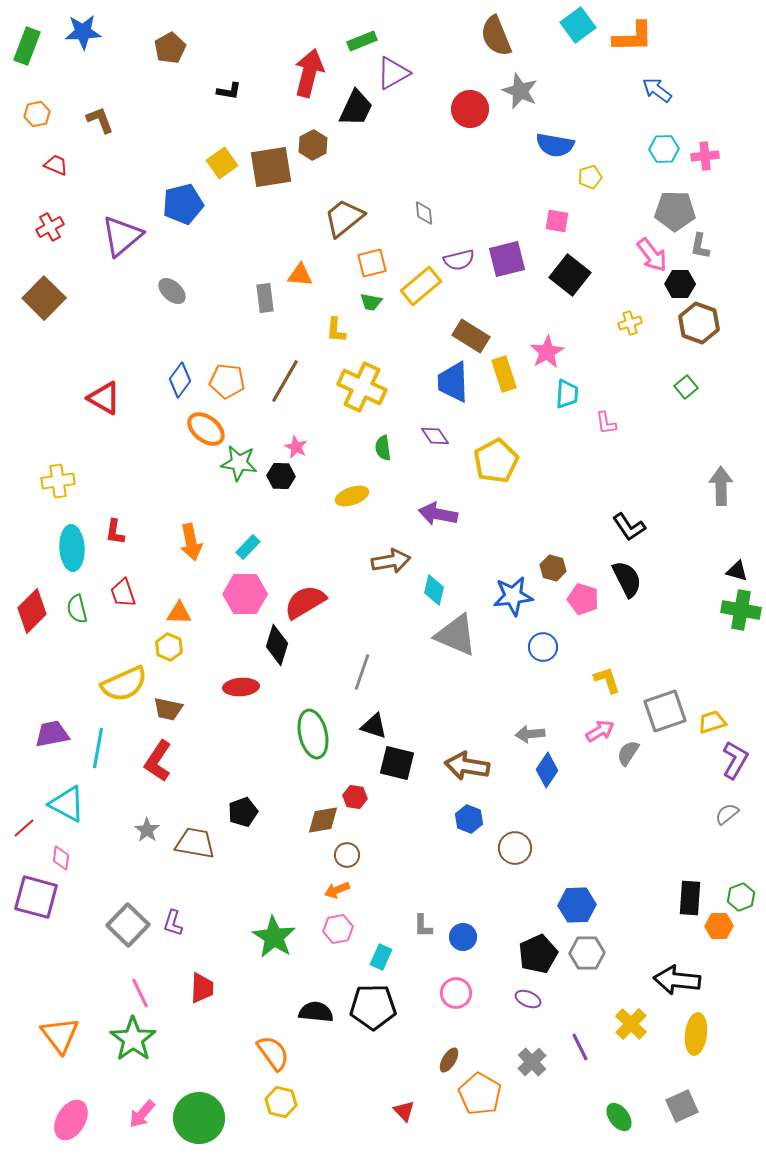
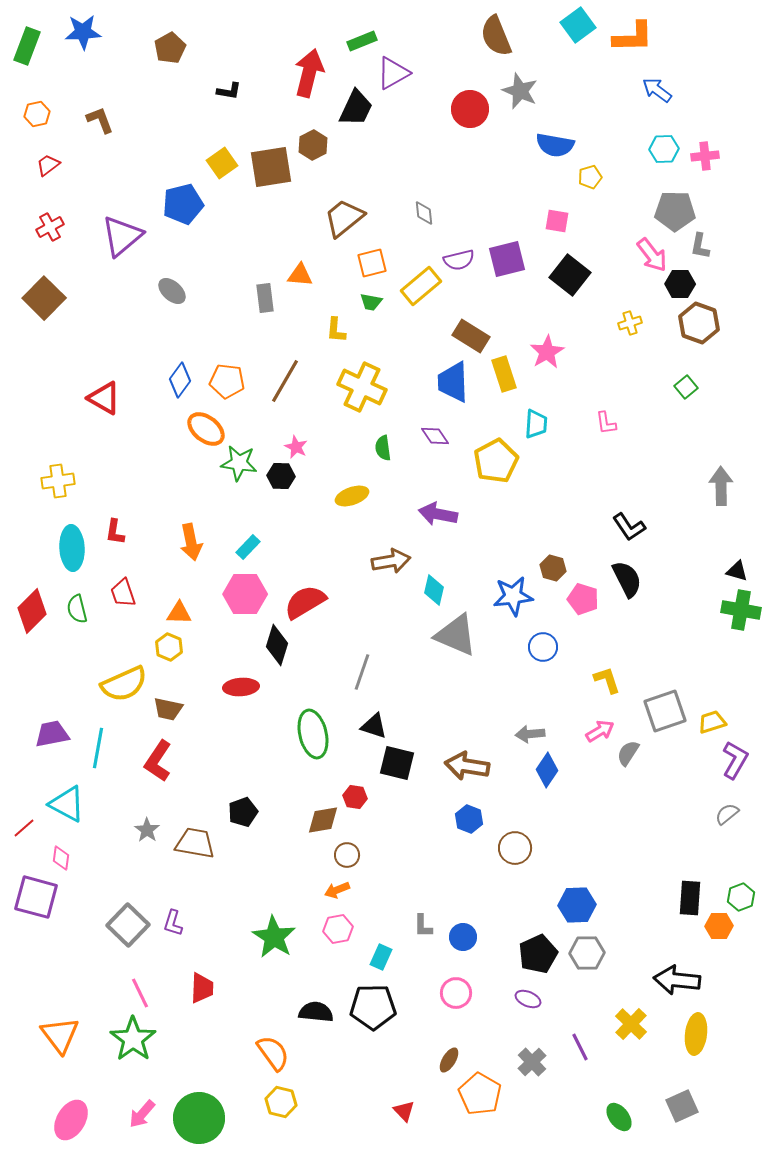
red trapezoid at (56, 165): moved 8 px left; rotated 60 degrees counterclockwise
cyan trapezoid at (567, 394): moved 31 px left, 30 px down
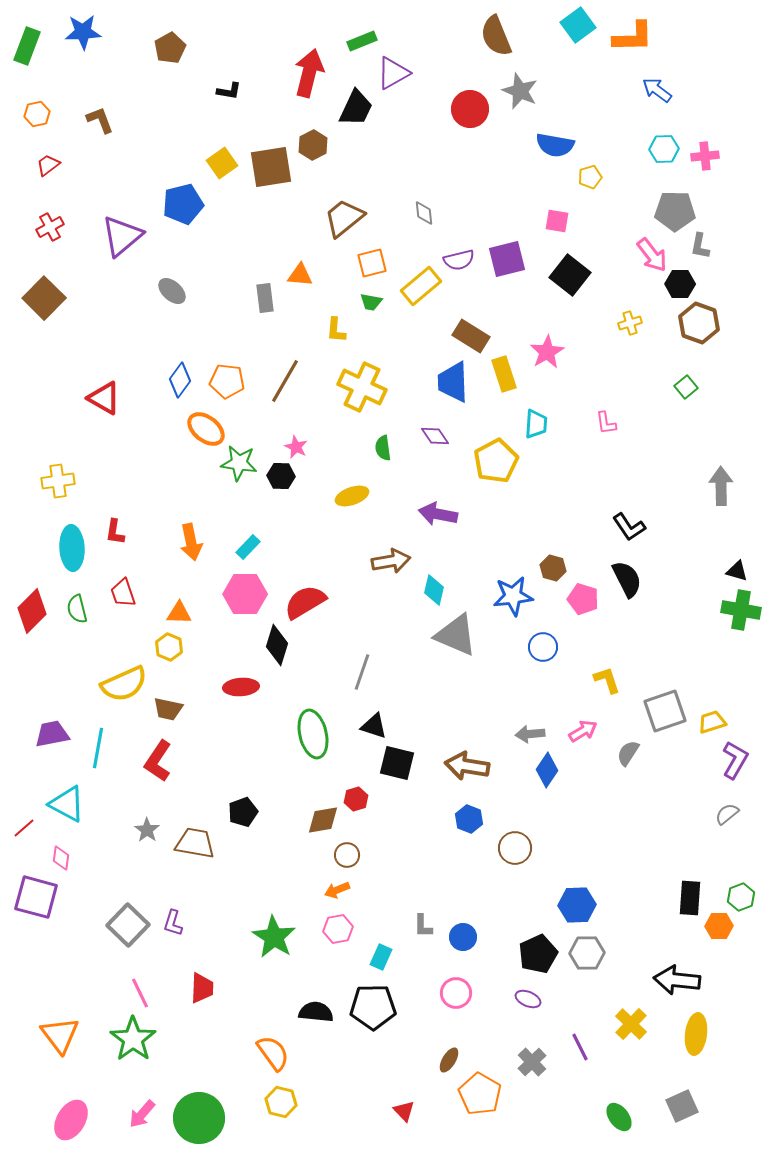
pink arrow at (600, 731): moved 17 px left
red hexagon at (355, 797): moved 1 px right, 2 px down; rotated 25 degrees counterclockwise
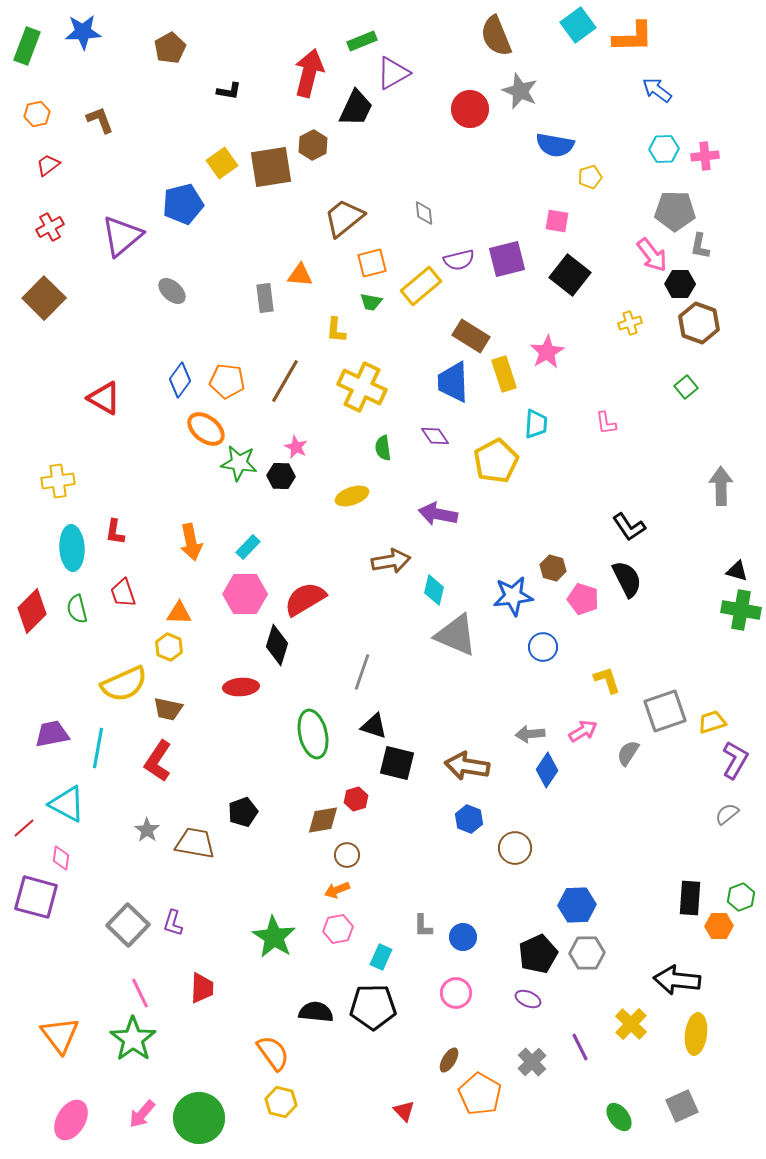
red semicircle at (305, 602): moved 3 px up
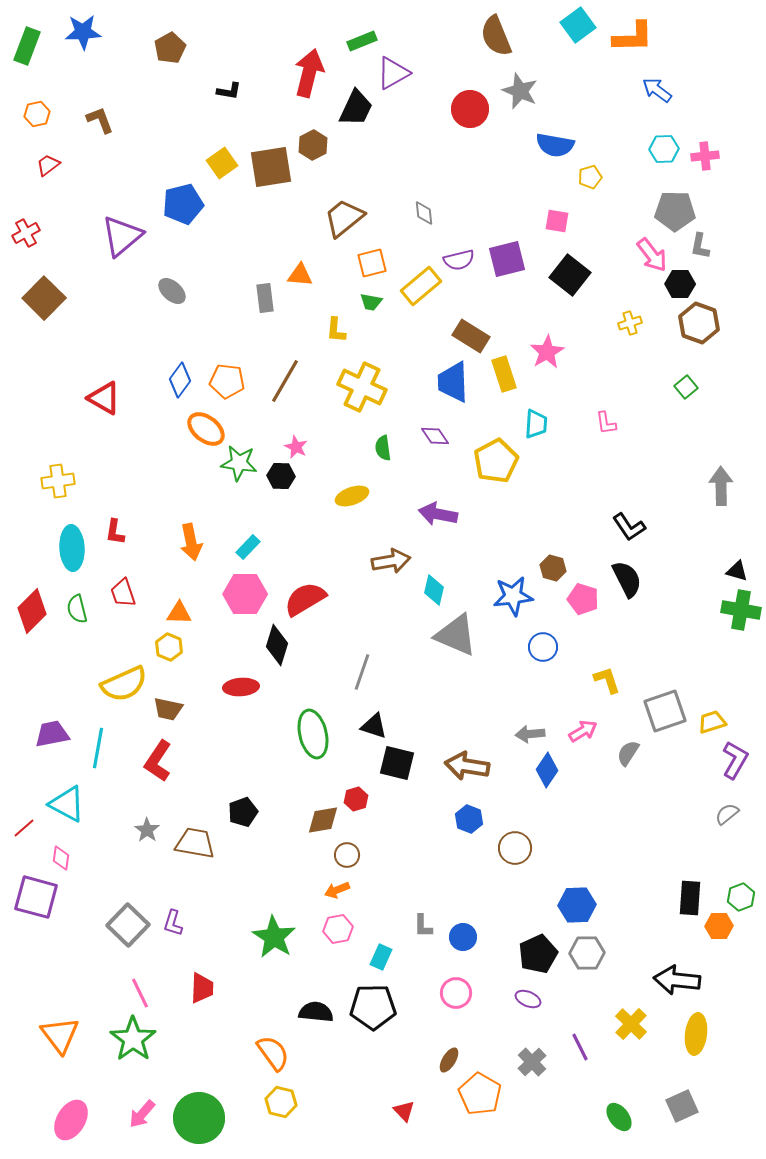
red cross at (50, 227): moved 24 px left, 6 px down
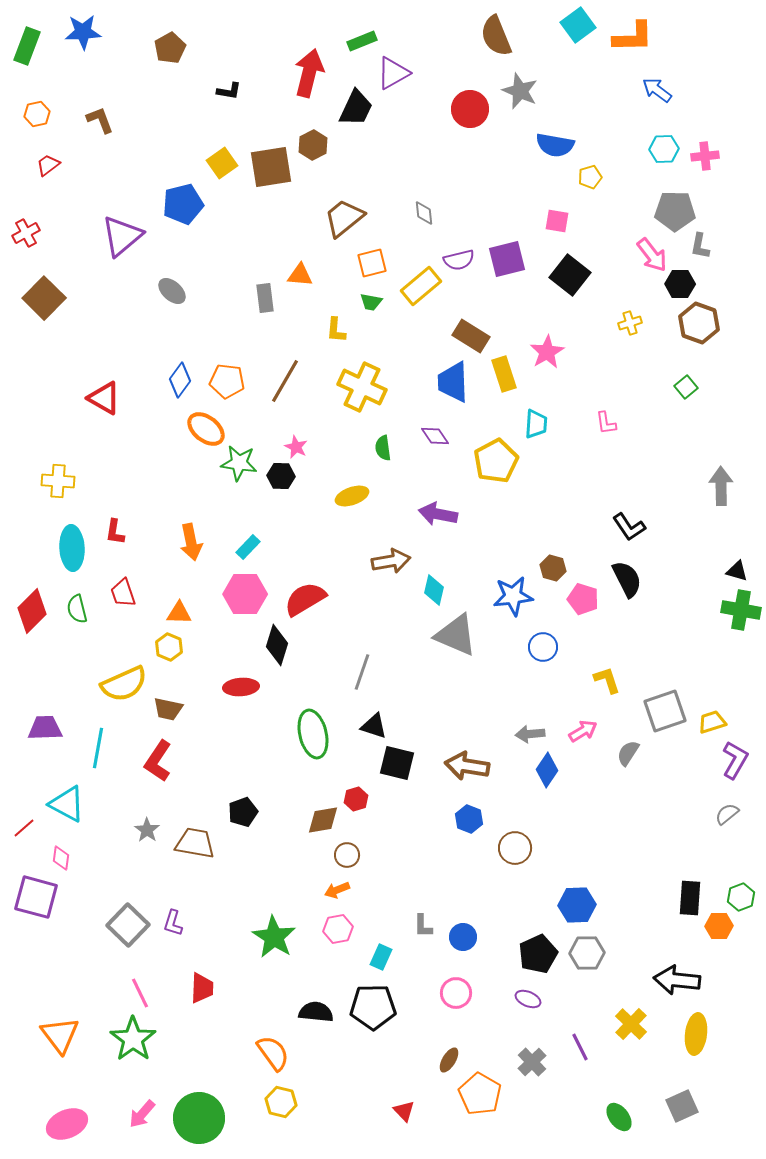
yellow cross at (58, 481): rotated 12 degrees clockwise
purple trapezoid at (52, 734): moved 7 px left, 6 px up; rotated 9 degrees clockwise
pink ellipse at (71, 1120): moved 4 px left, 4 px down; rotated 36 degrees clockwise
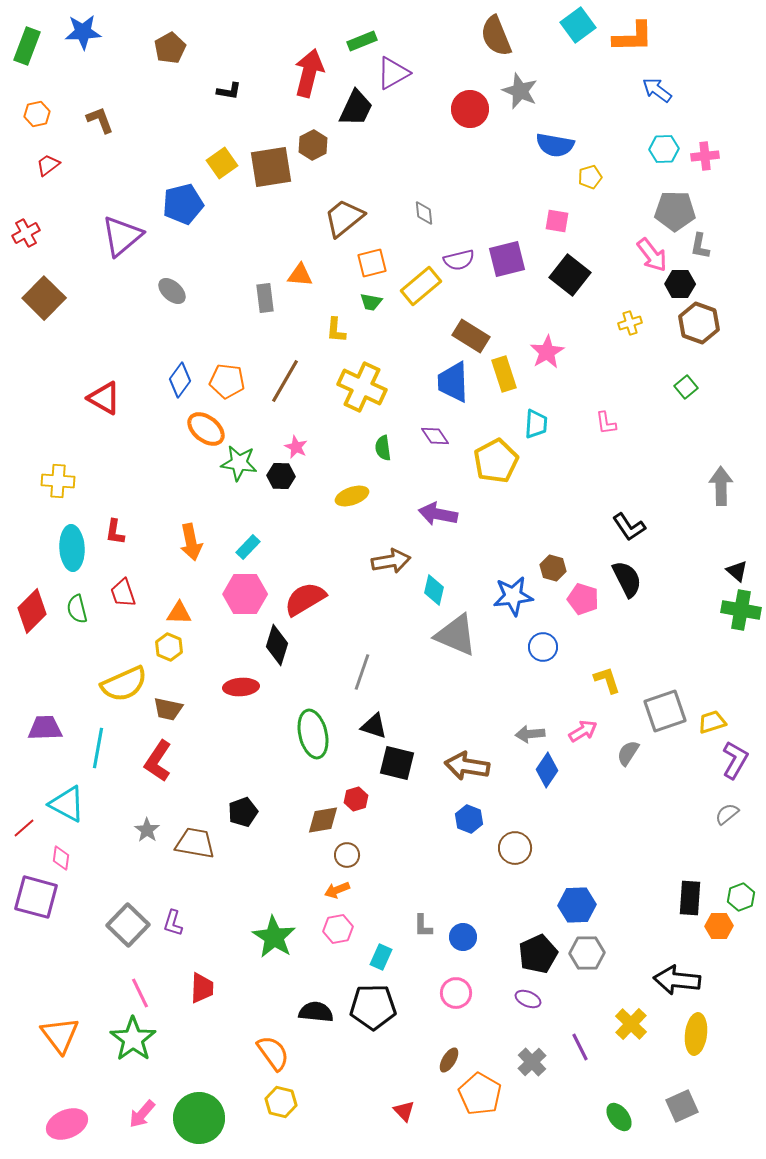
black triangle at (737, 571): rotated 25 degrees clockwise
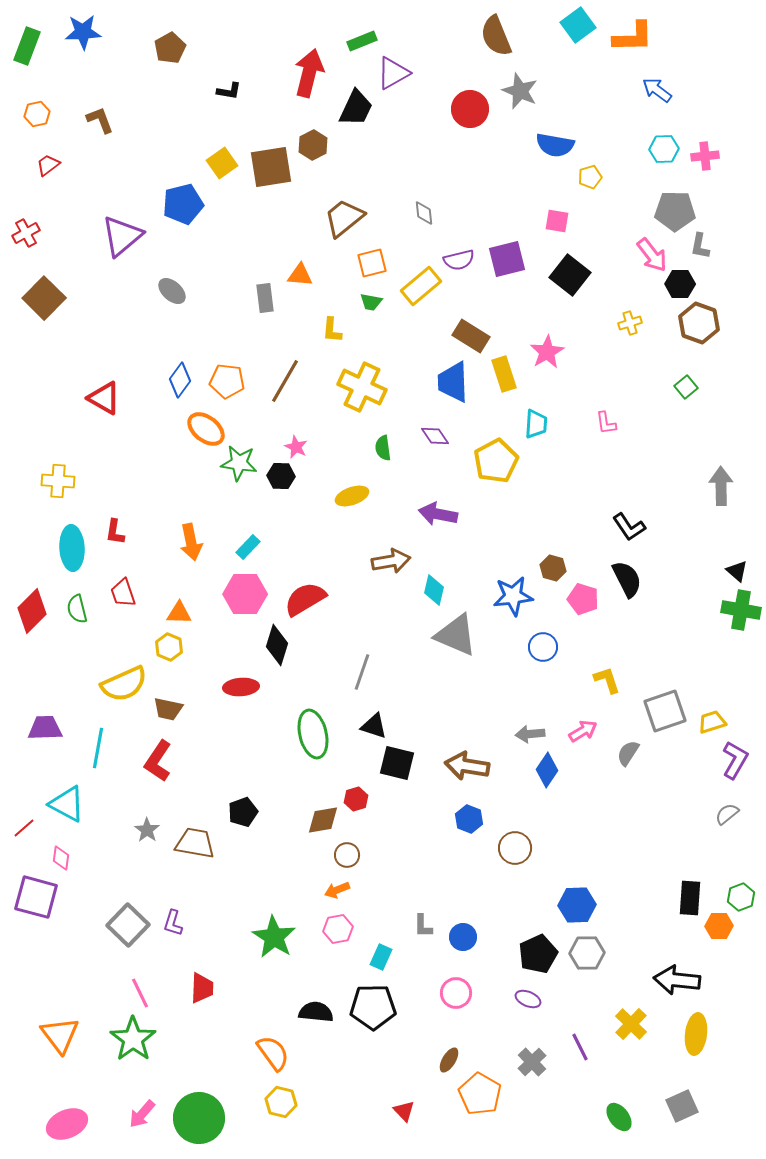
yellow L-shape at (336, 330): moved 4 px left
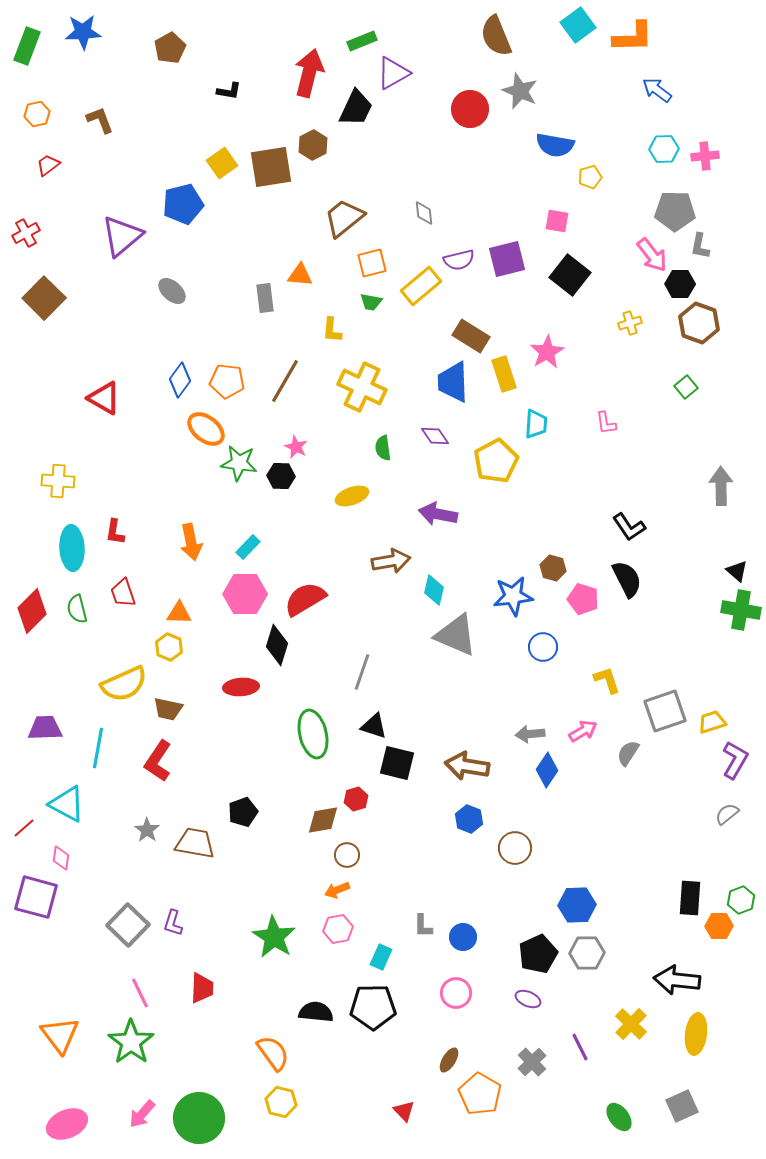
green hexagon at (741, 897): moved 3 px down
green star at (133, 1039): moved 2 px left, 3 px down
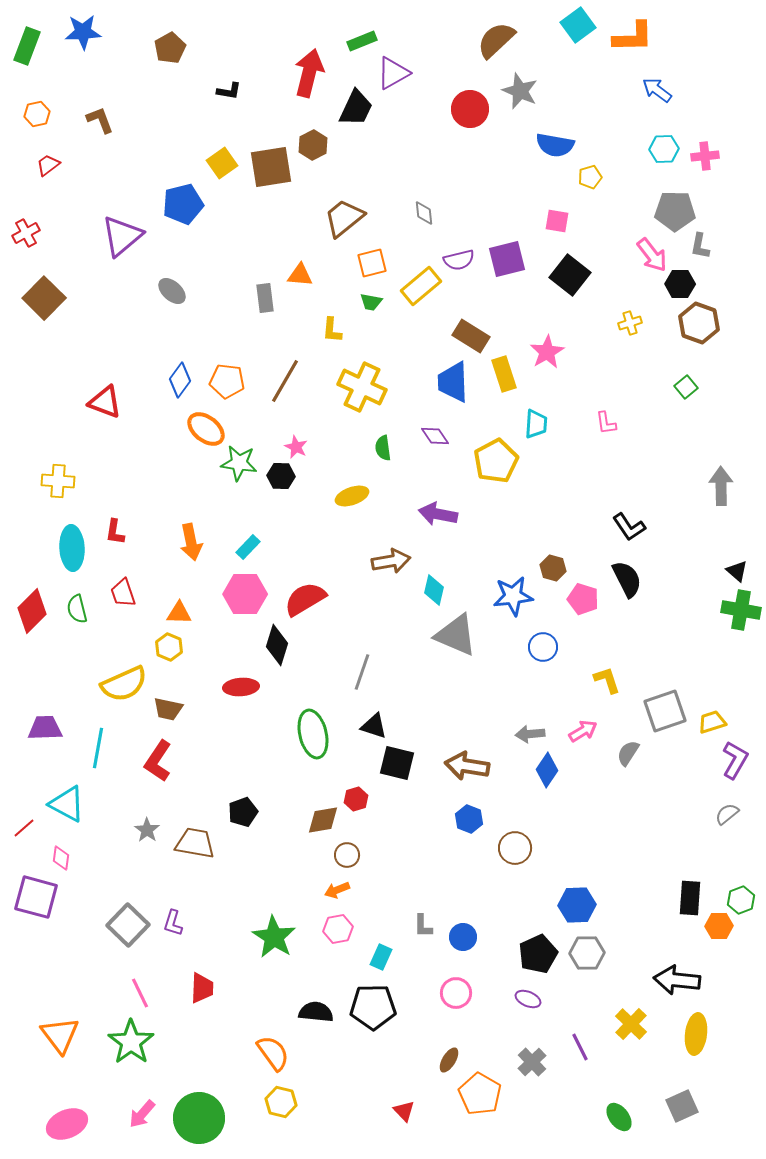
brown semicircle at (496, 36): moved 4 px down; rotated 69 degrees clockwise
red triangle at (104, 398): moved 1 px right, 4 px down; rotated 9 degrees counterclockwise
